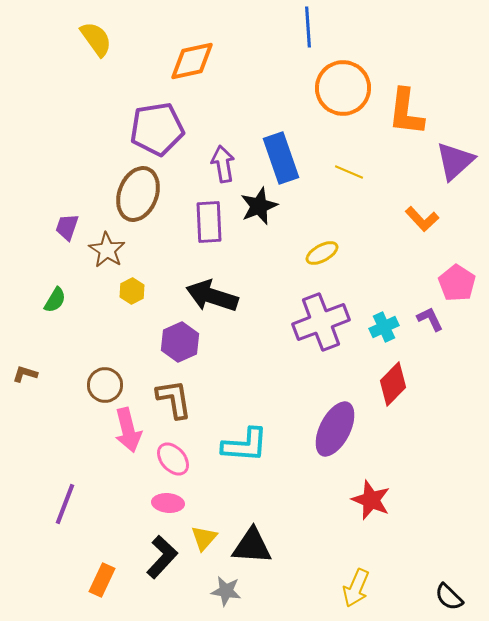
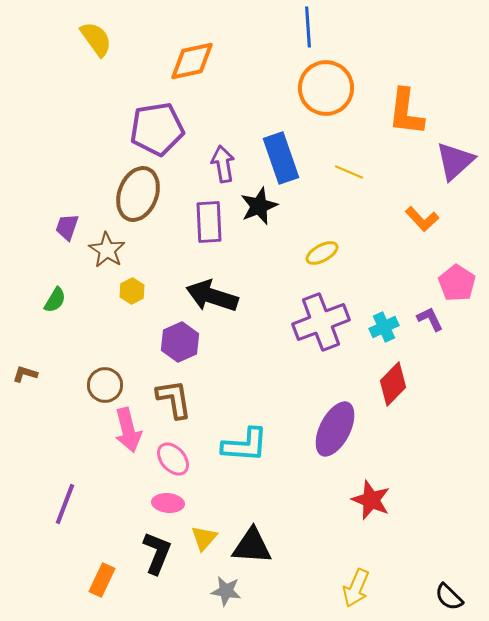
orange circle at (343, 88): moved 17 px left
black L-shape at (162, 557): moved 5 px left, 4 px up; rotated 21 degrees counterclockwise
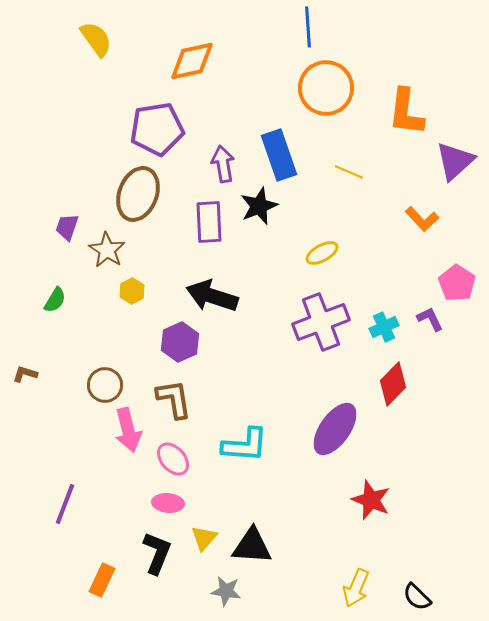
blue rectangle at (281, 158): moved 2 px left, 3 px up
purple ellipse at (335, 429): rotated 8 degrees clockwise
black semicircle at (449, 597): moved 32 px left
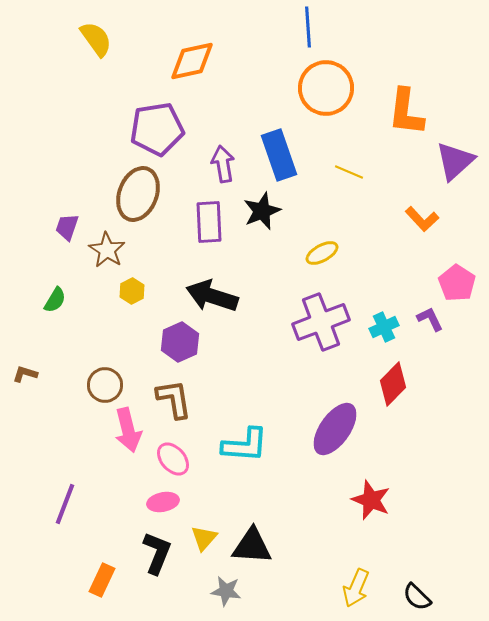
black star at (259, 206): moved 3 px right, 5 px down
pink ellipse at (168, 503): moved 5 px left, 1 px up; rotated 16 degrees counterclockwise
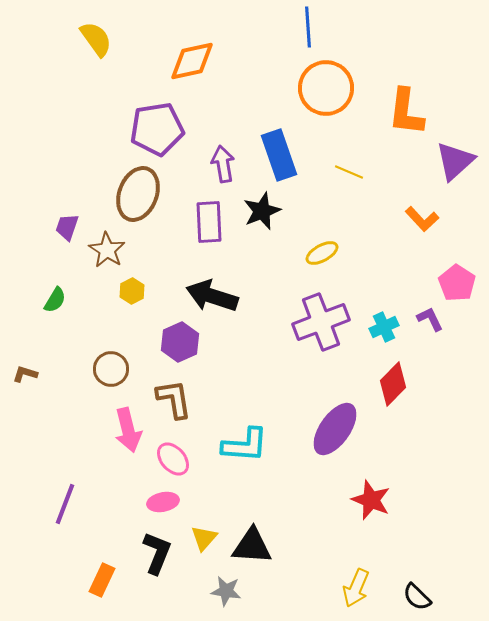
brown circle at (105, 385): moved 6 px right, 16 px up
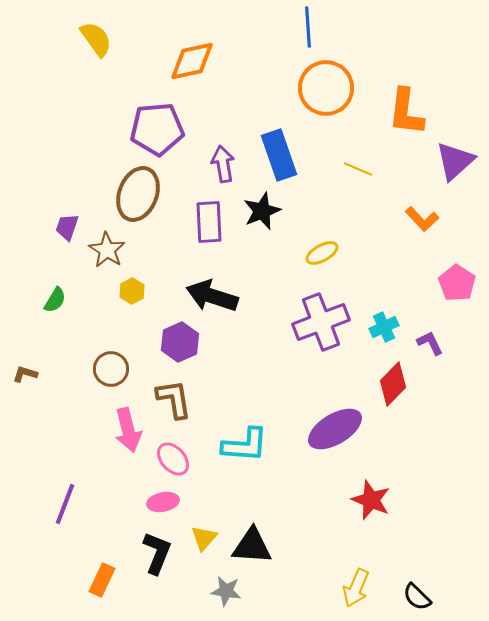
purple pentagon at (157, 129): rotated 4 degrees clockwise
yellow line at (349, 172): moved 9 px right, 3 px up
purple L-shape at (430, 319): moved 24 px down
purple ellipse at (335, 429): rotated 24 degrees clockwise
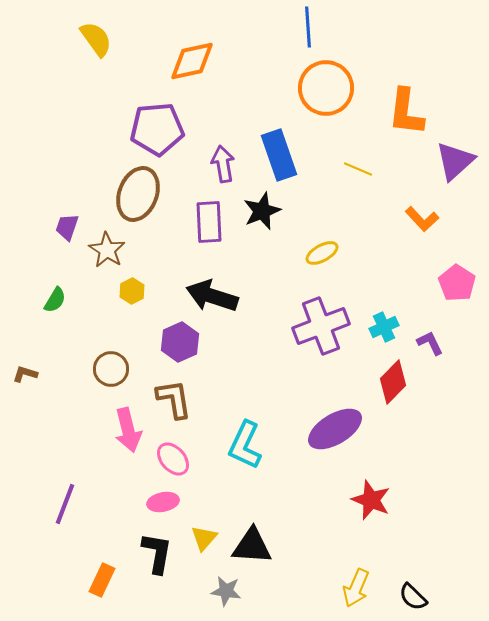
purple cross at (321, 322): moved 4 px down
red diamond at (393, 384): moved 2 px up
cyan L-shape at (245, 445): rotated 111 degrees clockwise
black L-shape at (157, 553): rotated 12 degrees counterclockwise
black semicircle at (417, 597): moved 4 px left
